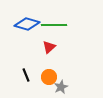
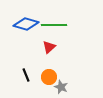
blue diamond: moved 1 px left
gray star: rotated 24 degrees counterclockwise
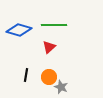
blue diamond: moved 7 px left, 6 px down
black line: rotated 32 degrees clockwise
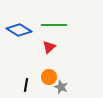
blue diamond: rotated 15 degrees clockwise
black line: moved 10 px down
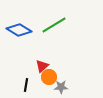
green line: rotated 30 degrees counterclockwise
red triangle: moved 7 px left, 19 px down
gray star: rotated 24 degrees counterclockwise
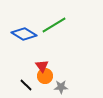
blue diamond: moved 5 px right, 4 px down
red triangle: rotated 24 degrees counterclockwise
orange circle: moved 4 px left, 1 px up
black line: rotated 56 degrees counterclockwise
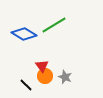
gray star: moved 4 px right, 10 px up; rotated 24 degrees clockwise
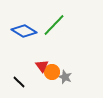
green line: rotated 15 degrees counterclockwise
blue diamond: moved 3 px up
orange circle: moved 7 px right, 4 px up
black line: moved 7 px left, 3 px up
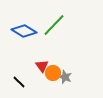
orange circle: moved 1 px right, 1 px down
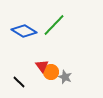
orange circle: moved 2 px left, 1 px up
